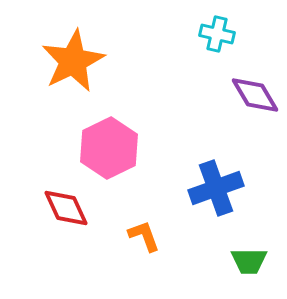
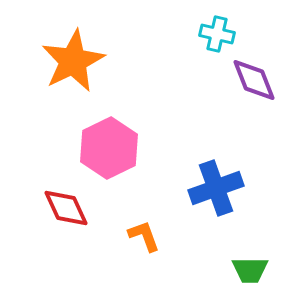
purple diamond: moved 1 px left, 15 px up; rotated 9 degrees clockwise
green trapezoid: moved 1 px right, 9 px down
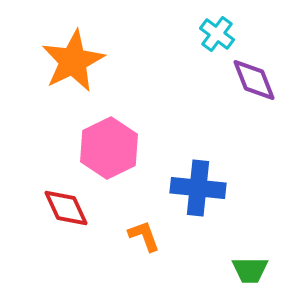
cyan cross: rotated 24 degrees clockwise
blue cross: moved 18 px left; rotated 26 degrees clockwise
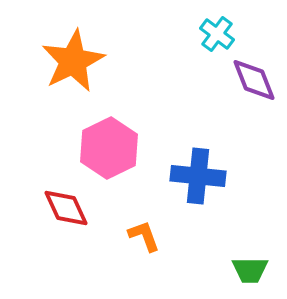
blue cross: moved 12 px up
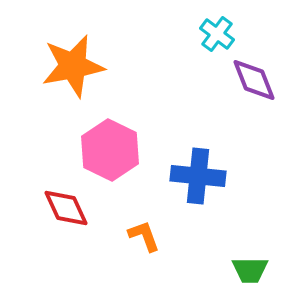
orange star: moved 5 px down; rotated 16 degrees clockwise
pink hexagon: moved 1 px right, 2 px down; rotated 8 degrees counterclockwise
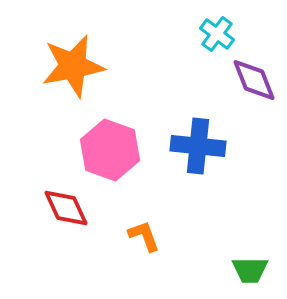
pink hexagon: rotated 6 degrees counterclockwise
blue cross: moved 30 px up
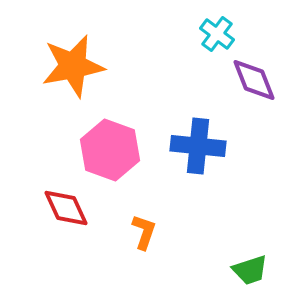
orange L-shape: moved 4 px up; rotated 39 degrees clockwise
green trapezoid: rotated 18 degrees counterclockwise
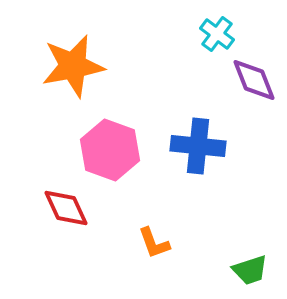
orange L-shape: moved 10 px right, 11 px down; rotated 141 degrees clockwise
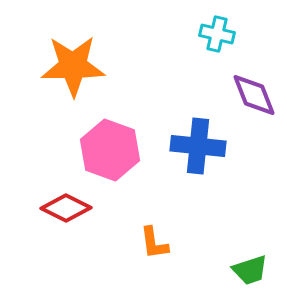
cyan cross: rotated 24 degrees counterclockwise
orange star: rotated 10 degrees clockwise
purple diamond: moved 15 px down
red diamond: rotated 39 degrees counterclockwise
orange L-shape: rotated 12 degrees clockwise
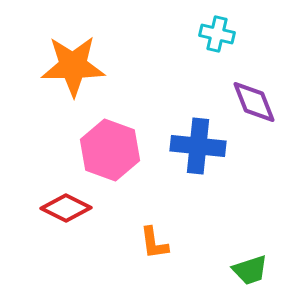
purple diamond: moved 7 px down
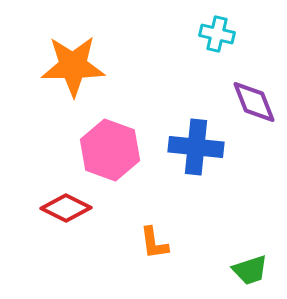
blue cross: moved 2 px left, 1 px down
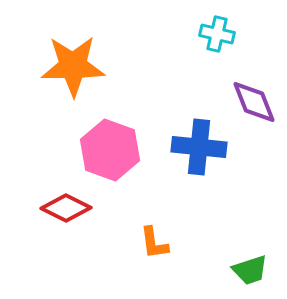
blue cross: moved 3 px right
